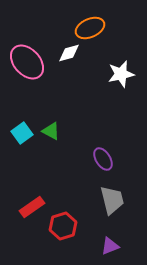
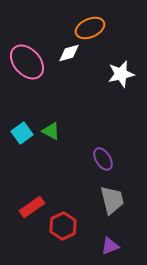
red hexagon: rotated 8 degrees counterclockwise
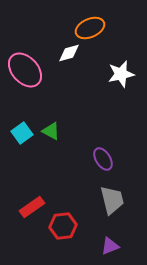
pink ellipse: moved 2 px left, 8 px down
red hexagon: rotated 20 degrees clockwise
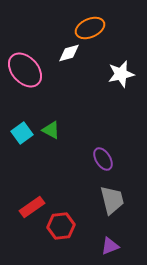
green triangle: moved 1 px up
red hexagon: moved 2 px left
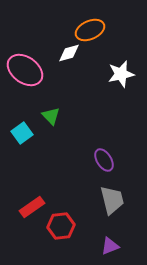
orange ellipse: moved 2 px down
pink ellipse: rotated 12 degrees counterclockwise
green triangle: moved 14 px up; rotated 18 degrees clockwise
purple ellipse: moved 1 px right, 1 px down
